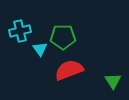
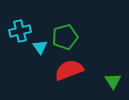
green pentagon: moved 2 px right; rotated 15 degrees counterclockwise
cyan triangle: moved 2 px up
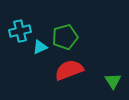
cyan triangle: rotated 42 degrees clockwise
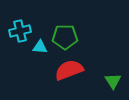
green pentagon: rotated 15 degrees clockwise
cyan triangle: rotated 28 degrees clockwise
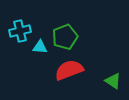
green pentagon: rotated 20 degrees counterclockwise
green triangle: rotated 24 degrees counterclockwise
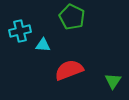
green pentagon: moved 7 px right, 20 px up; rotated 25 degrees counterclockwise
cyan triangle: moved 3 px right, 2 px up
green triangle: rotated 30 degrees clockwise
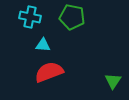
green pentagon: rotated 15 degrees counterclockwise
cyan cross: moved 10 px right, 14 px up; rotated 25 degrees clockwise
red semicircle: moved 20 px left, 2 px down
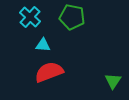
cyan cross: rotated 30 degrees clockwise
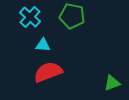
green pentagon: moved 1 px up
red semicircle: moved 1 px left
green triangle: moved 1 px left, 2 px down; rotated 36 degrees clockwise
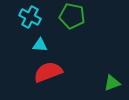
cyan cross: rotated 15 degrees counterclockwise
cyan triangle: moved 3 px left
